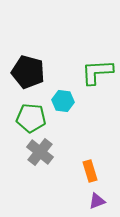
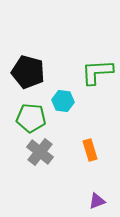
orange rectangle: moved 21 px up
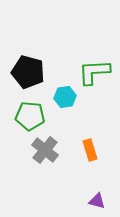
green L-shape: moved 3 px left
cyan hexagon: moved 2 px right, 4 px up; rotated 15 degrees counterclockwise
green pentagon: moved 1 px left, 2 px up
gray cross: moved 5 px right, 2 px up
purple triangle: rotated 36 degrees clockwise
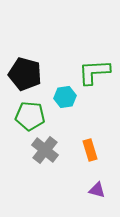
black pentagon: moved 3 px left, 2 px down
purple triangle: moved 11 px up
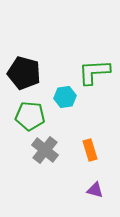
black pentagon: moved 1 px left, 1 px up
purple triangle: moved 2 px left
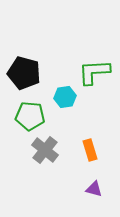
purple triangle: moved 1 px left, 1 px up
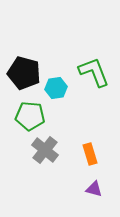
green L-shape: rotated 72 degrees clockwise
cyan hexagon: moved 9 px left, 9 px up
orange rectangle: moved 4 px down
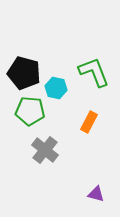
cyan hexagon: rotated 20 degrees clockwise
green pentagon: moved 5 px up
orange rectangle: moved 1 px left, 32 px up; rotated 45 degrees clockwise
purple triangle: moved 2 px right, 5 px down
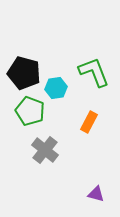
cyan hexagon: rotated 20 degrees counterclockwise
green pentagon: rotated 16 degrees clockwise
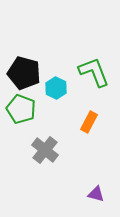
cyan hexagon: rotated 25 degrees counterclockwise
green pentagon: moved 9 px left, 2 px up
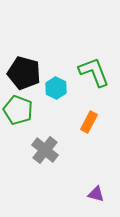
green pentagon: moved 3 px left, 1 px down
